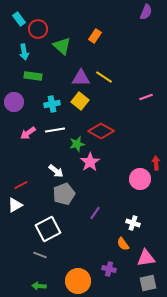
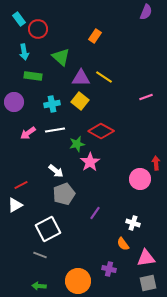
green triangle: moved 1 px left, 11 px down
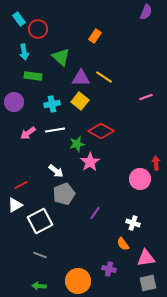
white square: moved 8 px left, 8 px up
